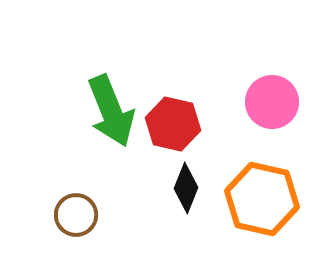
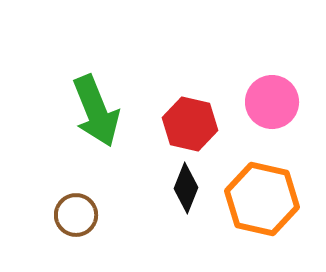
green arrow: moved 15 px left
red hexagon: moved 17 px right
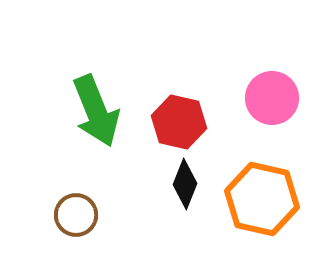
pink circle: moved 4 px up
red hexagon: moved 11 px left, 2 px up
black diamond: moved 1 px left, 4 px up
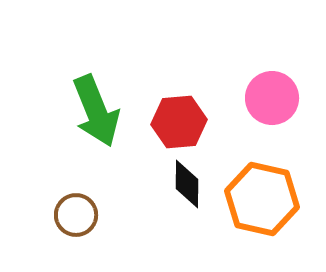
red hexagon: rotated 18 degrees counterclockwise
black diamond: moved 2 px right; rotated 21 degrees counterclockwise
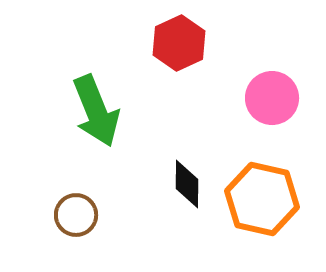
red hexagon: moved 79 px up; rotated 20 degrees counterclockwise
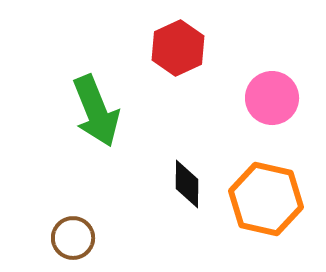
red hexagon: moved 1 px left, 5 px down
orange hexagon: moved 4 px right
brown circle: moved 3 px left, 23 px down
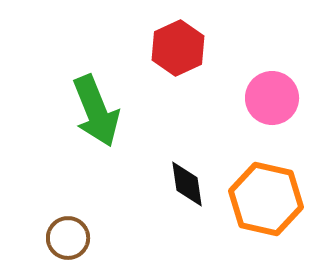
black diamond: rotated 9 degrees counterclockwise
brown circle: moved 5 px left
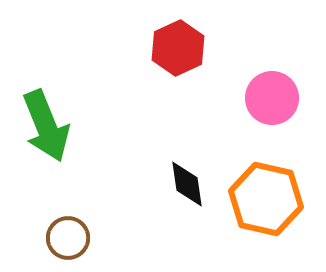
green arrow: moved 50 px left, 15 px down
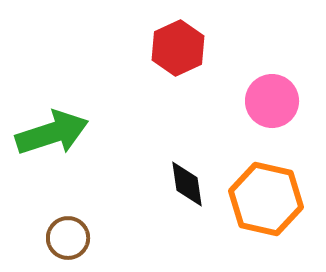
pink circle: moved 3 px down
green arrow: moved 6 px right, 7 px down; rotated 86 degrees counterclockwise
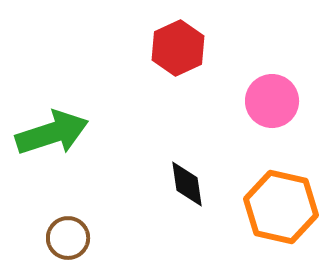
orange hexagon: moved 15 px right, 8 px down
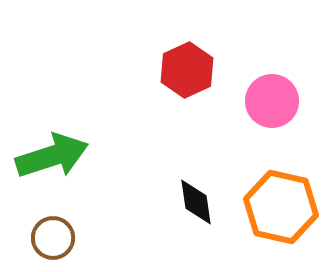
red hexagon: moved 9 px right, 22 px down
green arrow: moved 23 px down
black diamond: moved 9 px right, 18 px down
brown circle: moved 15 px left
